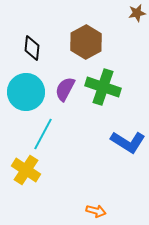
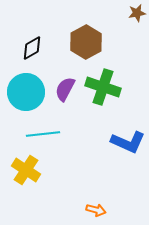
black diamond: rotated 55 degrees clockwise
cyan line: rotated 56 degrees clockwise
blue L-shape: rotated 8 degrees counterclockwise
orange arrow: moved 1 px up
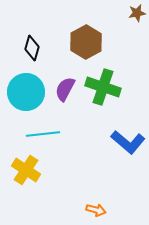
black diamond: rotated 45 degrees counterclockwise
blue L-shape: rotated 16 degrees clockwise
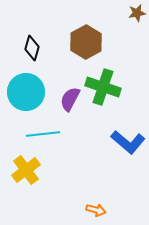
purple semicircle: moved 5 px right, 10 px down
yellow cross: rotated 20 degrees clockwise
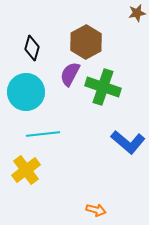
purple semicircle: moved 25 px up
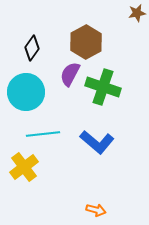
black diamond: rotated 20 degrees clockwise
blue L-shape: moved 31 px left
yellow cross: moved 2 px left, 3 px up
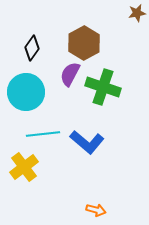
brown hexagon: moved 2 px left, 1 px down
blue L-shape: moved 10 px left
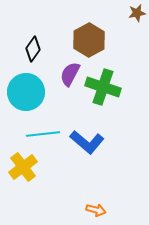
brown hexagon: moved 5 px right, 3 px up
black diamond: moved 1 px right, 1 px down
yellow cross: moved 1 px left
